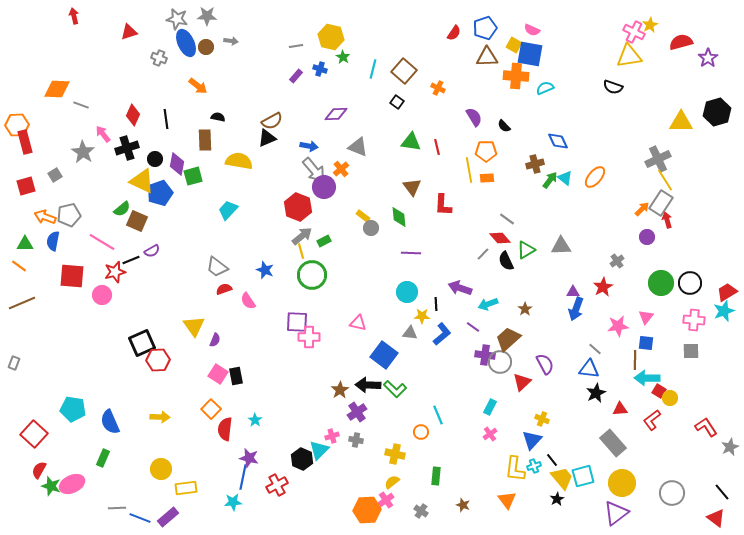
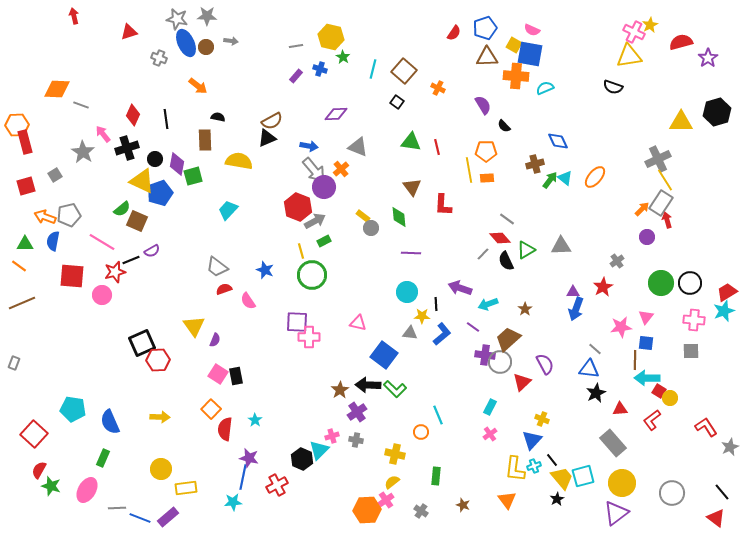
purple semicircle at (474, 117): moved 9 px right, 12 px up
gray arrow at (302, 236): moved 13 px right, 15 px up; rotated 10 degrees clockwise
pink star at (618, 326): moved 3 px right, 1 px down
pink ellipse at (72, 484): moved 15 px right, 6 px down; rotated 35 degrees counterclockwise
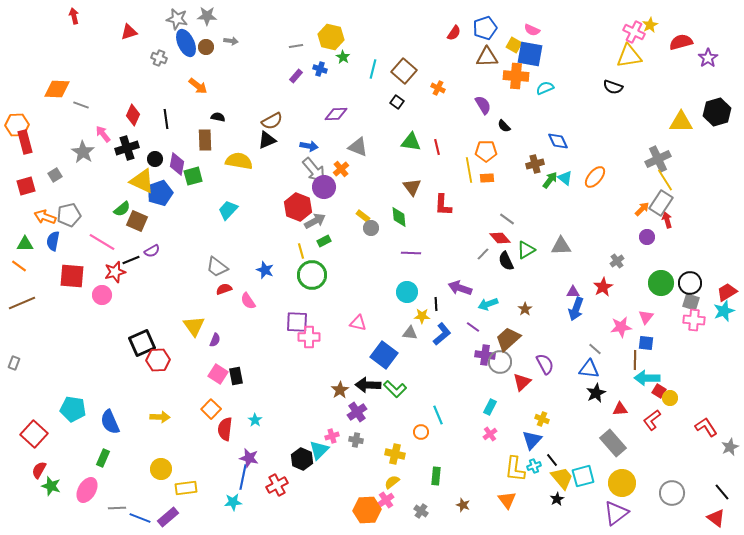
black triangle at (267, 138): moved 2 px down
gray square at (691, 351): moved 49 px up; rotated 18 degrees clockwise
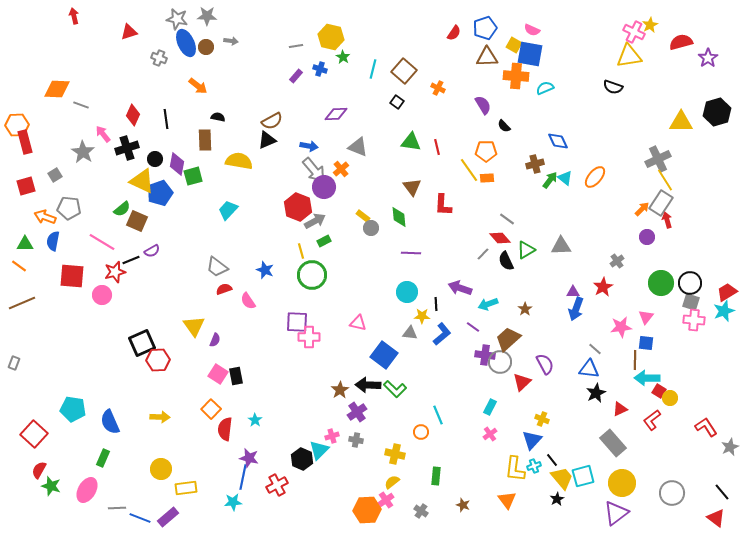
yellow line at (469, 170): rotated 25 degrees counterclockwise
gray pentagon at (69, 215): moved 7 px up; rotated 20 degrees clockwise
red triangle at (620, 409): rotated 21 degrees counterclockwise
